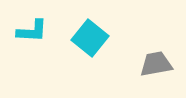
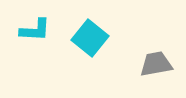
cyan L-shape: moved 3 px right, 1 px up
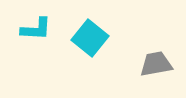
cyan L-shape: moved 1 px right, 1 px up
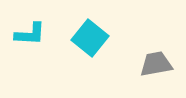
cyan L-shape: moved 6 px left, 5 px down
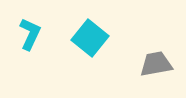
cyan L-shape: rotated 68 degrees counterclockwise
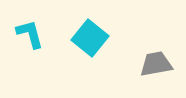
cyan L-shape: rotated 40 degrees counterclockwise
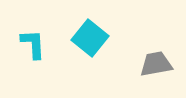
cyan L-shape: moved 3 px right, 10 px down; rotated 12 degrees clockwise
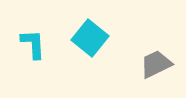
gray trapezoid: rotated 16 degrees counterclockwise
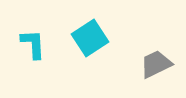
cyan square: rotated 18 degrees clockwise
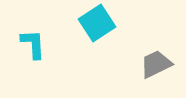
cyan square: moved 7 px right, 15 px up
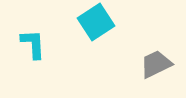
cyan square: moved 1 px left, 1 px up
